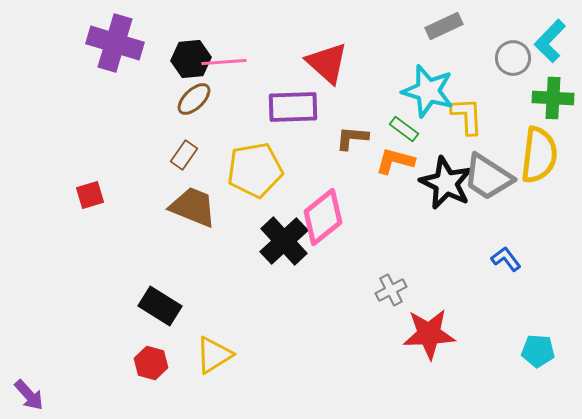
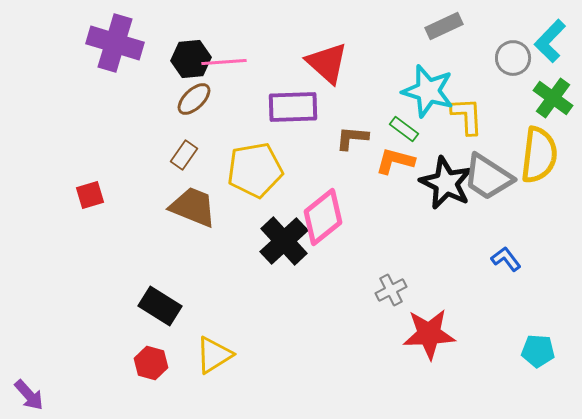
green cross: rotated 33 degrees clockwise
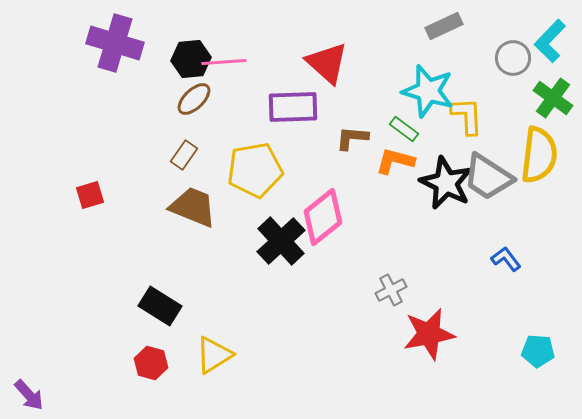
black cross: moved 3 px left
red star: rotated 8 degrees counterclockwise
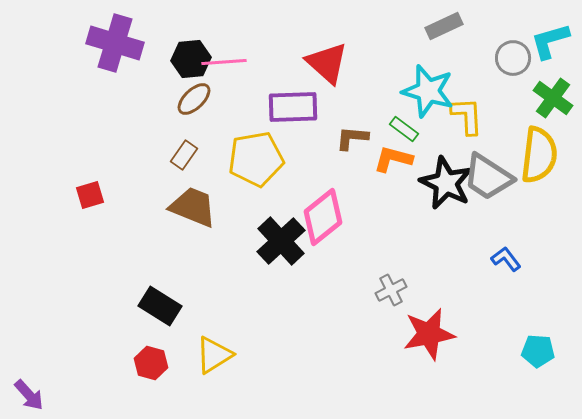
cyan L-shape: rotated 30 degrees clockwise
orange L-shape: moved 2 px left, 2 px up
yellow pentagon: moved 1 px right, 11 px up
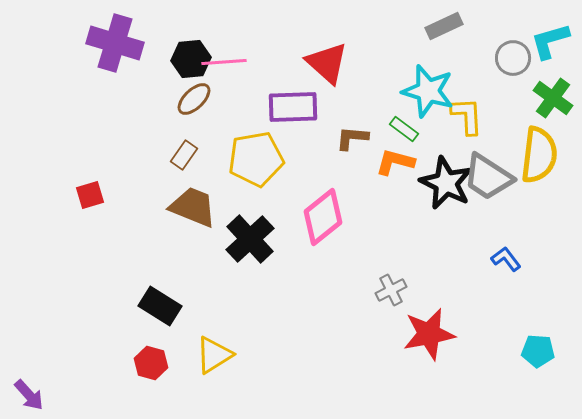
orange L-shape: moved 2 px right, 3 px down
black cross: moved 31 px left, 2 px up
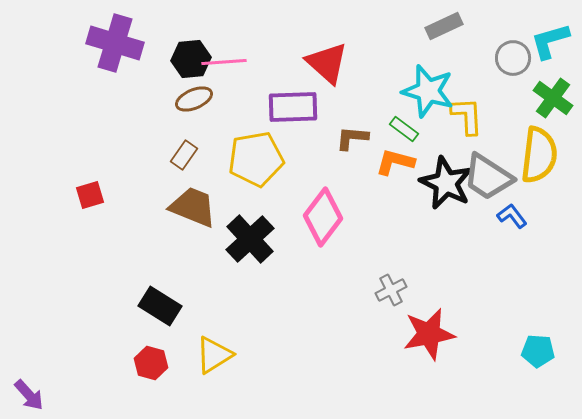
brown ellipse: rotated 21 degrees clockwise
pink diamond: rotated 14 degrees counterclockwise
blue L-shape: moved 6 px right, 43 px up
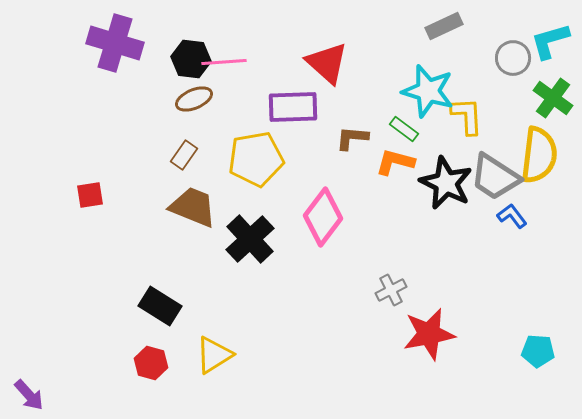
black hexagon: rotated 12 degrees clockwise
gray trapezoid: moved 7 px right
red square: rotated 8 degrees clockwise
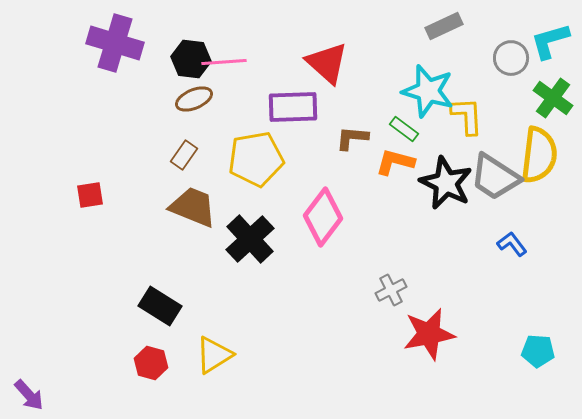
gray circle: moved 2 px left
blue L-shape: moved 28 px down
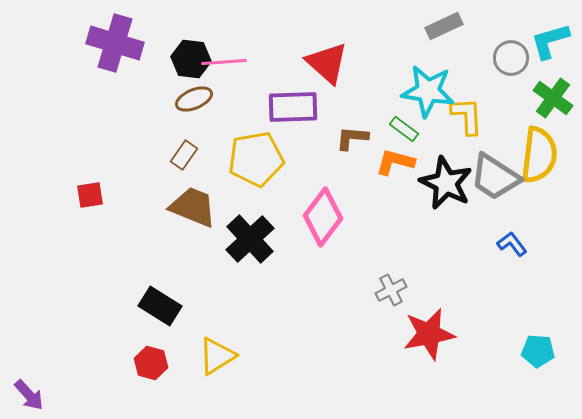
cyan star: rotated 8 degrees counterclockwise
yellow triangle: moved 3 px right, 1 px down
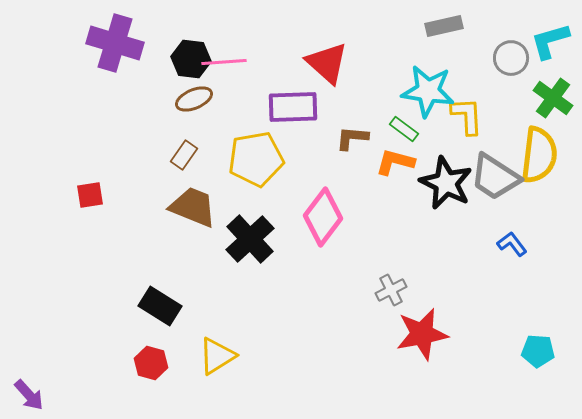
gray rectangle: rotated 12 degrees clockwise
red star: moved 7 px left
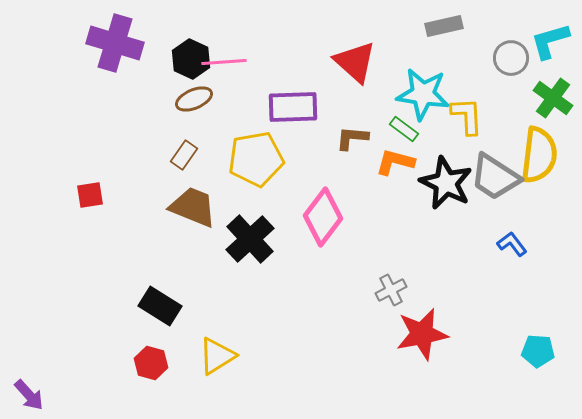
black hexagon: rotated 18 degrees clockwise
red triangle: moved 28 px right, 1 px up
cyan star: moved 5 px left, 3 px down
